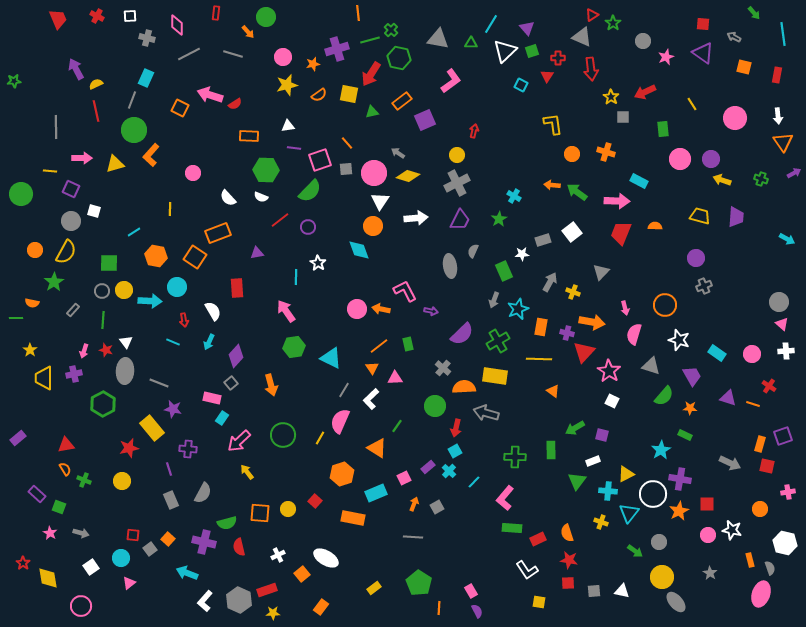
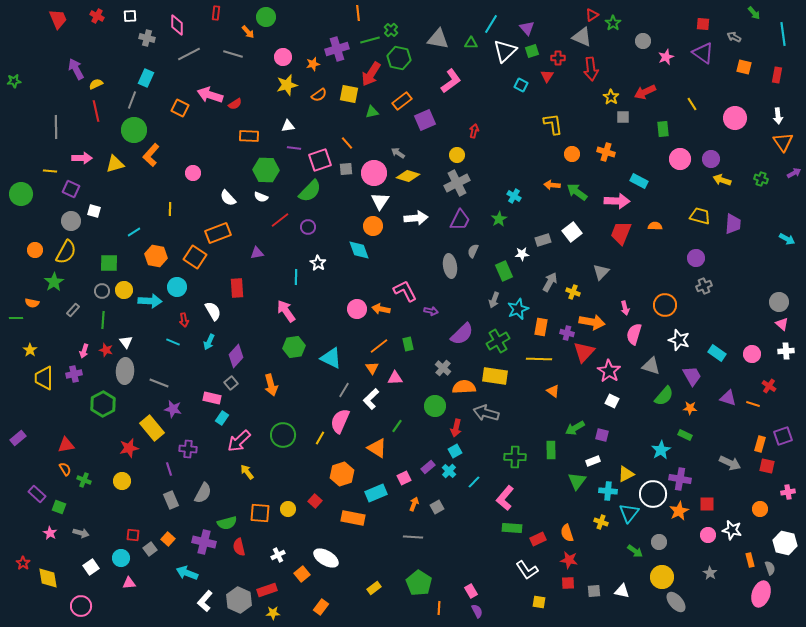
purple trapezoid at (736, 217): moved 3 px left, 7 px down
pink triangle at (129, 583): rotated 32 degrees clockwise
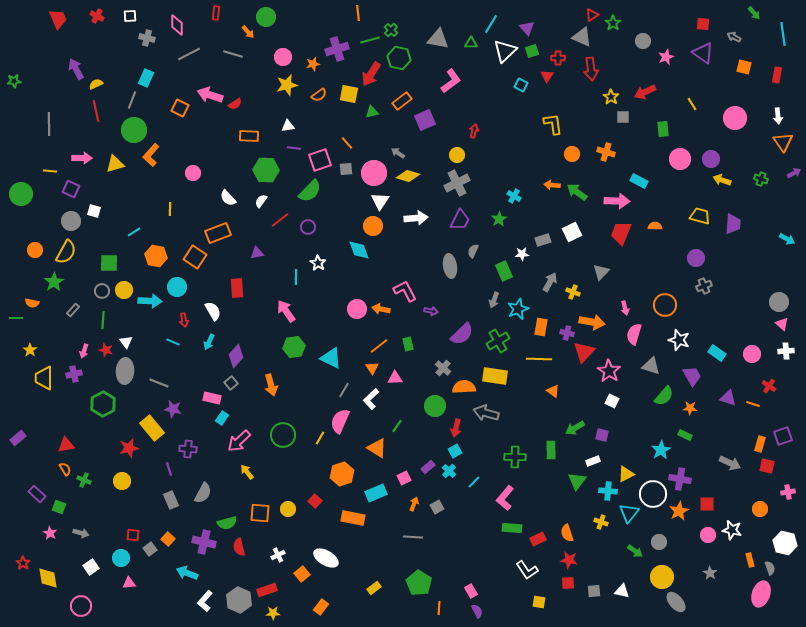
gray line at (56, 127): moved 7 px left, 3 px up
white semicircle at (261, 197): moved 4 px down; rotated 104 degrees clockwise
white square at (572, 232): rotated 12 degrees clockwise
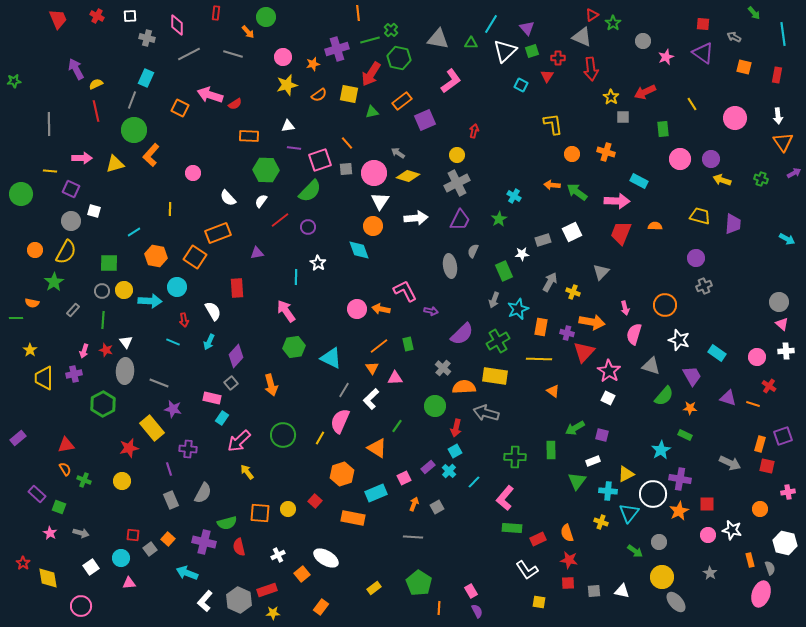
pink circle at (752, 354): moved 5 px right, 3 px down
white square at (612, 401): moved 4 px left, 3 px up
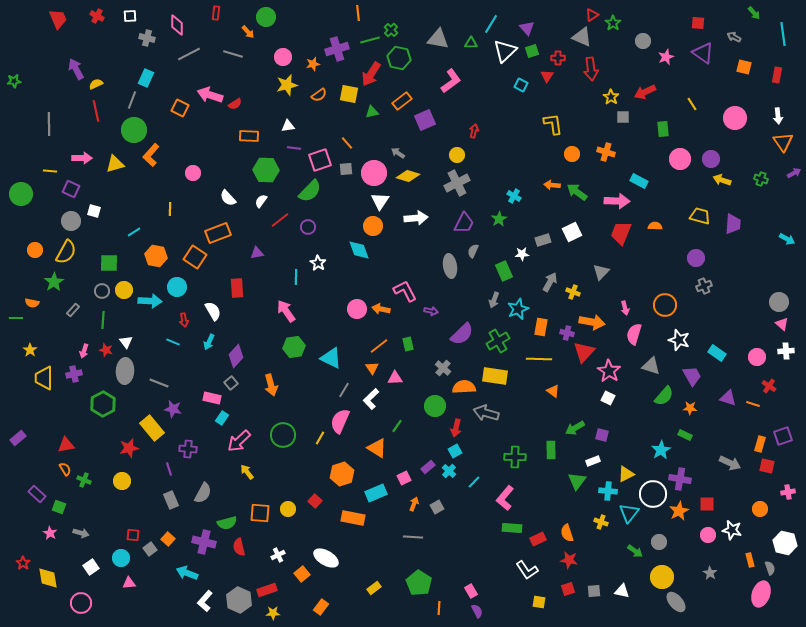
red square at (703, 24): moved 5 px left, 1 px up
purple trapezoid at (460, 220): moved 4 px right, 3 px down
red square at (568, 583): moved 6 px down; rotated 16 degrees counterclockwise
pink circle at (81, 606): moved 3 px up
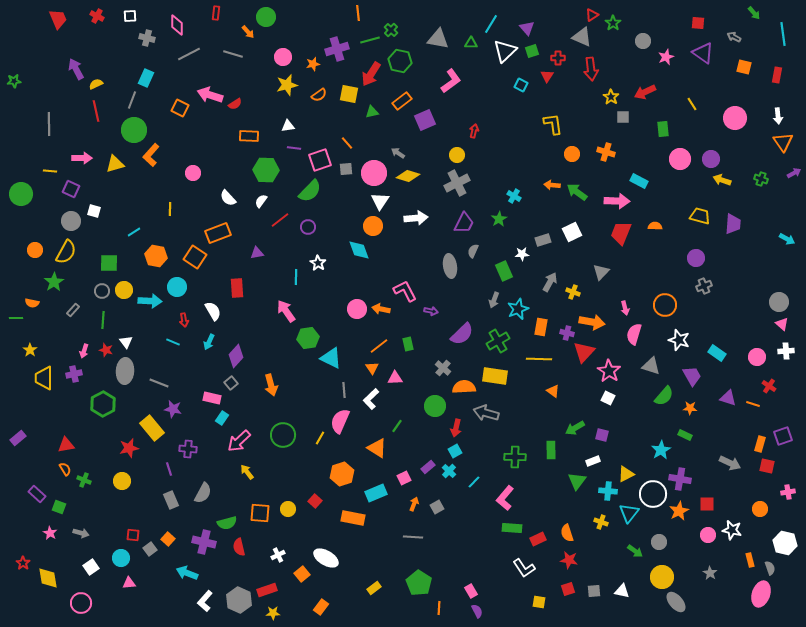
green hexagon at (399, 58): moved 1 px right, 3 px down
green hexagon at (294, 347): moved 14 px right, 9 px up
gray line at (344, 390): rotated 35 degrees counterclockwise
white L-shape at (527, 570): moved 3 px left, 2 px up
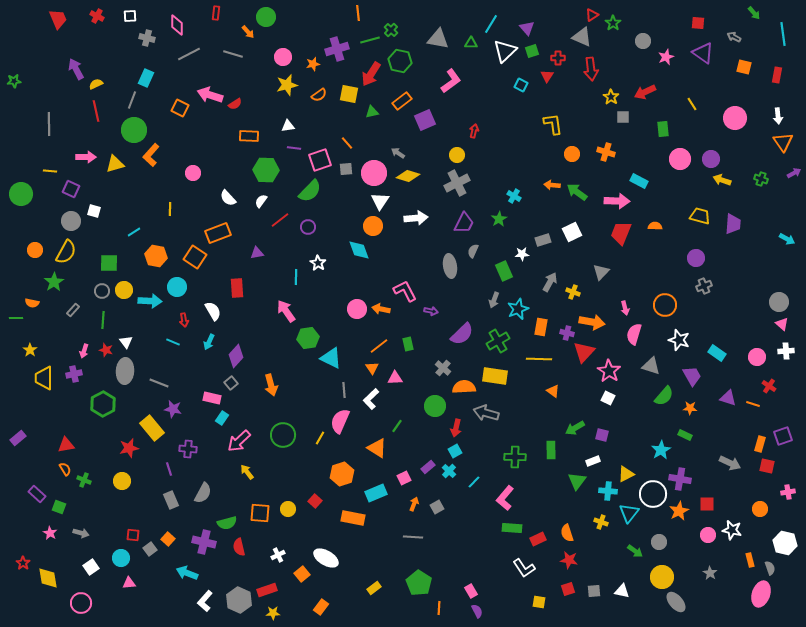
pink arrow at (82, 158): moved 4 px right, 1 px up
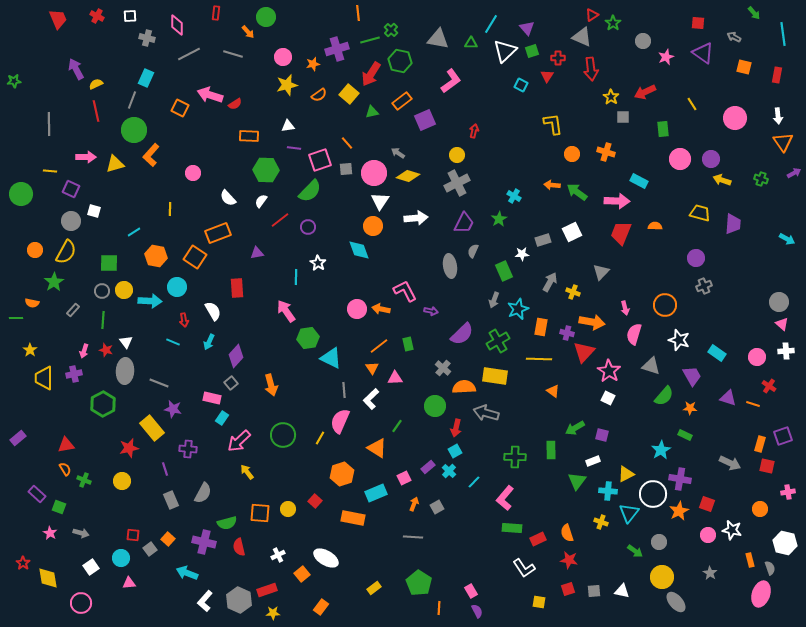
yellow square at (349, 94): rotated 30 degrees clockwise
yellow trapezoid at (700, 216): moved 3 px up
purple line at (169, 469): moved 4 px left
red square at (707, 504): rotated 21 degrees clockwise
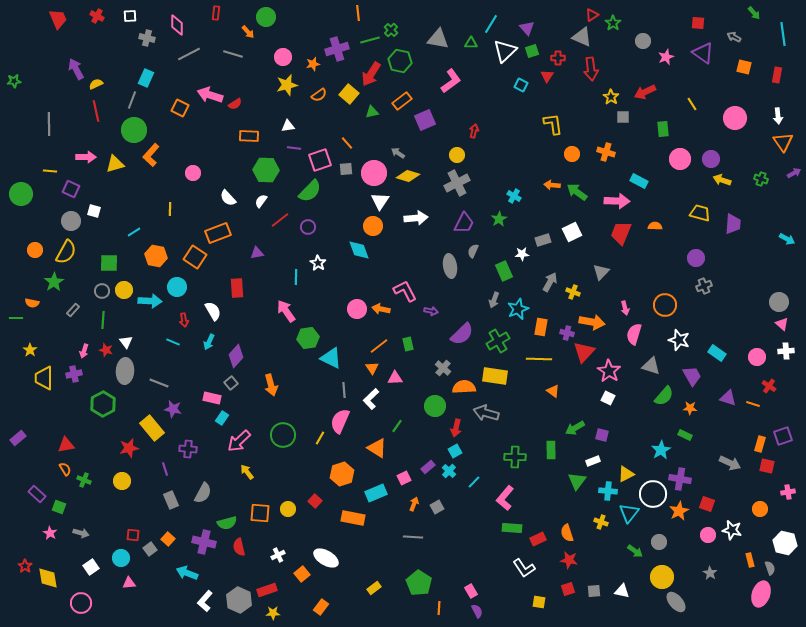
red star at (23, 563): moved 2 px right, 3 px down
